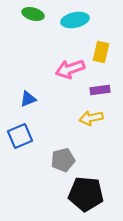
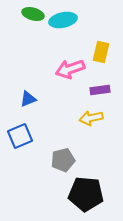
cyan ellipse: moved 12 px left
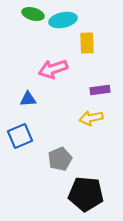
yellow rectangle: moved 14 px left, 9 px up; rotated 15 degrees counterclockwise
pink arrow: moved 17 px left
blue triangle: rotated 18 degrees clockwise
gray pentagon: moved 3 px left, 1 px up; rotated 10 degrees counterclockwise
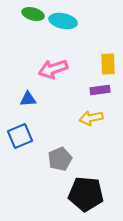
cyan ellipse: moved 1 px down; rotated 24 degrees clockwise
yellow rectangle: moved 21 px right, 21 px down
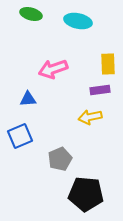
green ellipse: moved 2 px left
cyan ellipse: moved 15 px right
yellow arrow: moved 1 px left, 1 px up
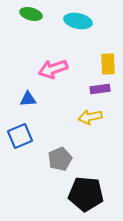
purple rectangle: moved 1 px up
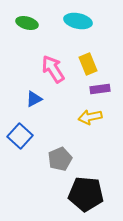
green ellipse: moved 4 px left, 9 px down
yellow rectangle: moved 20 px left; rotated 20 degrees counterclockwise
pink arrow: rotated 76 degrees clockwise
blue triangle: moved 6 px right; rotated 24 degrees counterclockwise
blue square: rotated 25 degrees counterclockwise
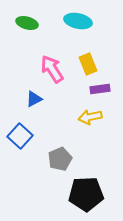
pink arrow: moved 1 px left
black pentagon: rotated 8 degrees counterclockwise
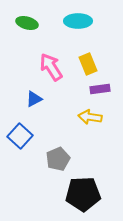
cyan ellipse: rotated 12 degrees counterclockwise
pink arrow: moved 1 px left, 2 px up
yellow arrow: rotated 20 degrees clockwise
gray pentagon: moved 2 px left
black pentagon: moved 3 px left
